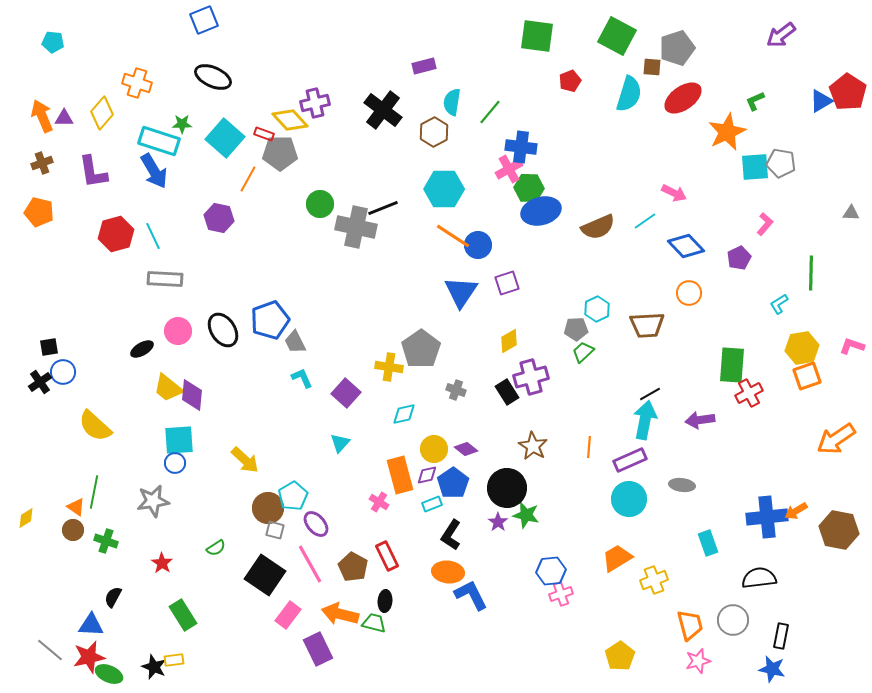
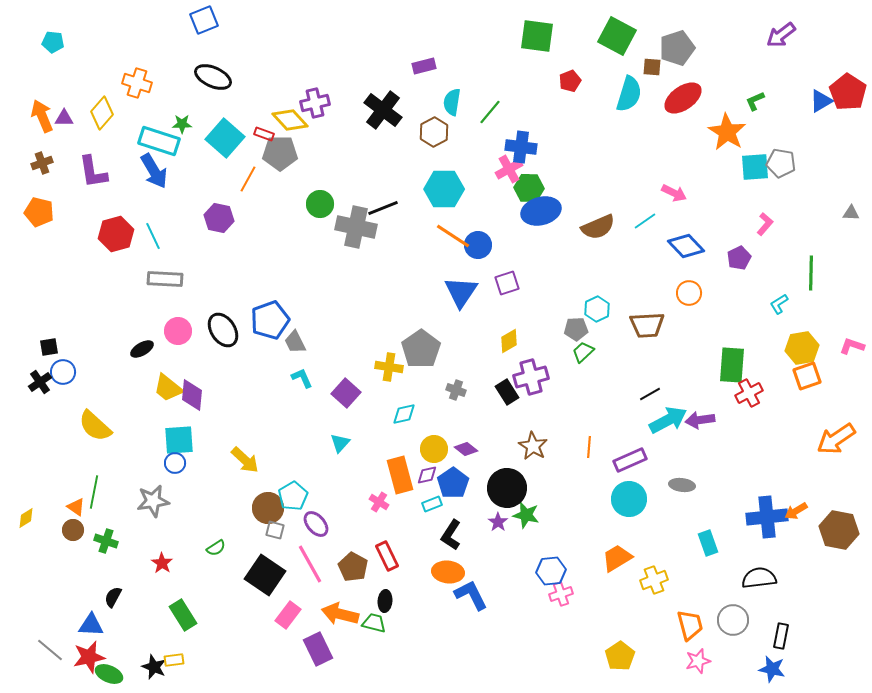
orange star at (727, 132): rotated 15 degrees counterclockwise
cyan arrow at (645, 420): moved 23 px right; rotated 51 degrees clockwise
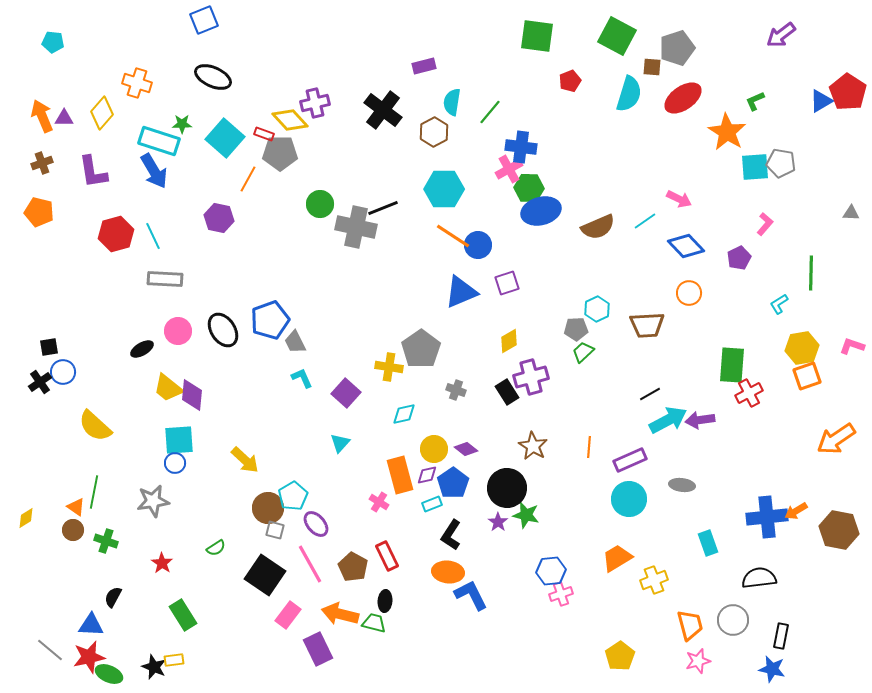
pink arrow at (674, 193): moved 5 px right, 6 px down
blue triangle at (461, 292): rotated 33 degrees clockwise
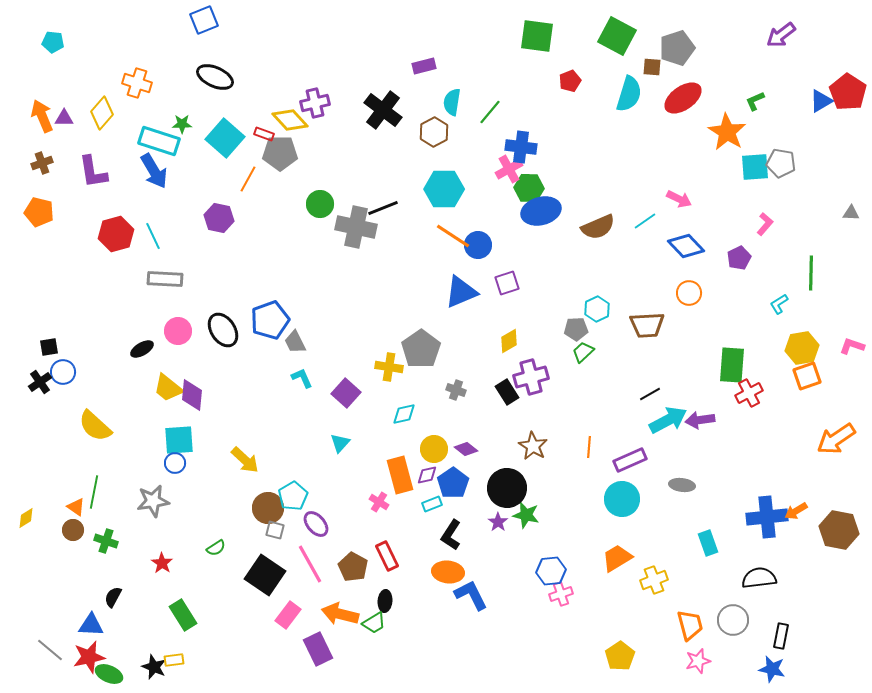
black ellipse at (213, 77): moved 2 px right
cyan circle at (629, 499): moved 7 px left
green trapezoid at (374, 623): rotated 135 degrees clockwise
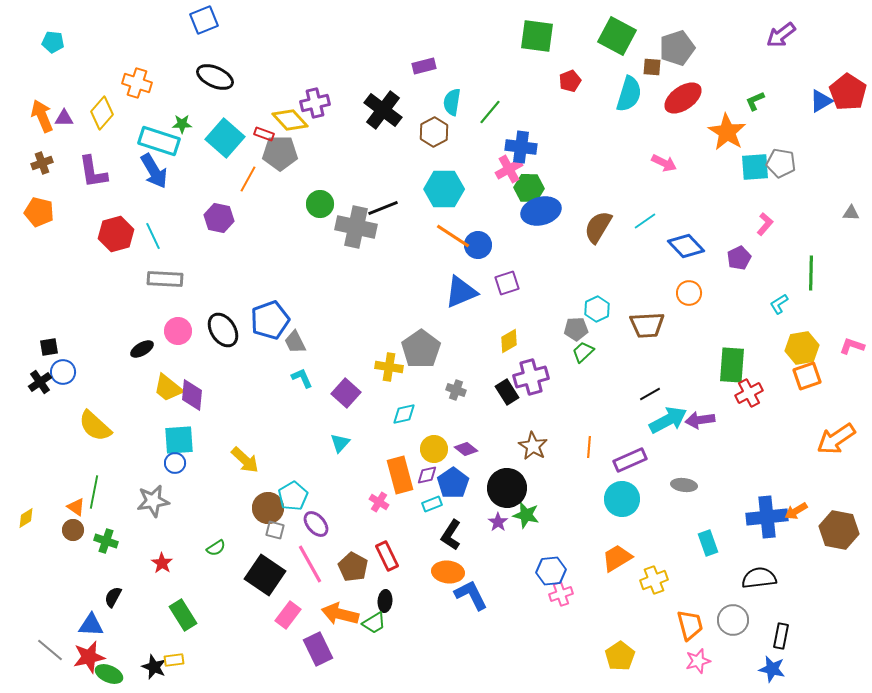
pink arrow at (679, 199): moved 15 px left, 36 px up
brown semicircle at (598, 227): rotated 144 degrees clockwise
gray ellipse at (682, 485): moved 2 px right
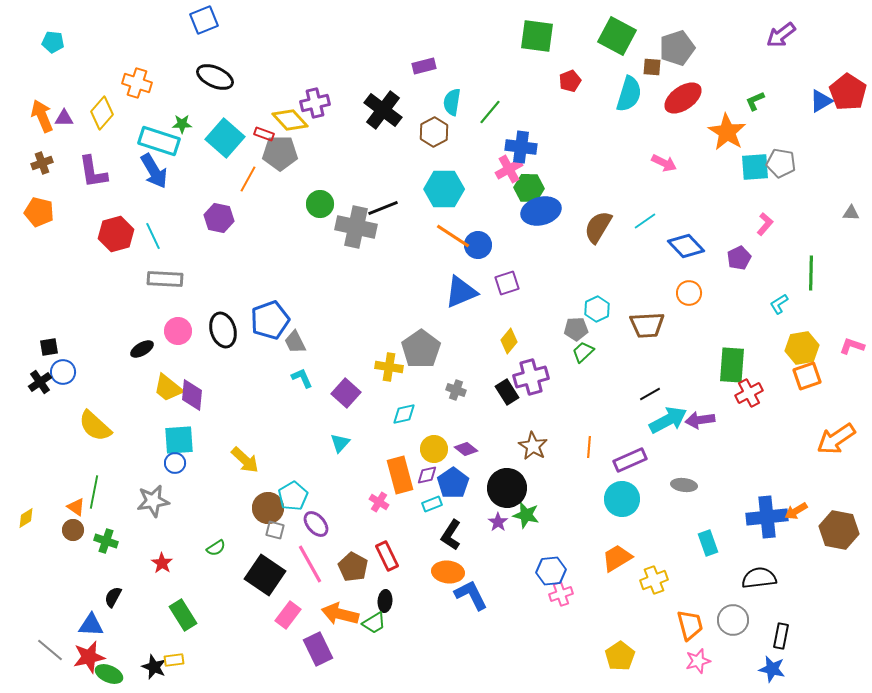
black ellipse at (223, 330): rotated 16 degrees clockwise
yellow diamond at (509, 341): rotated 20 degrees counterclockwise
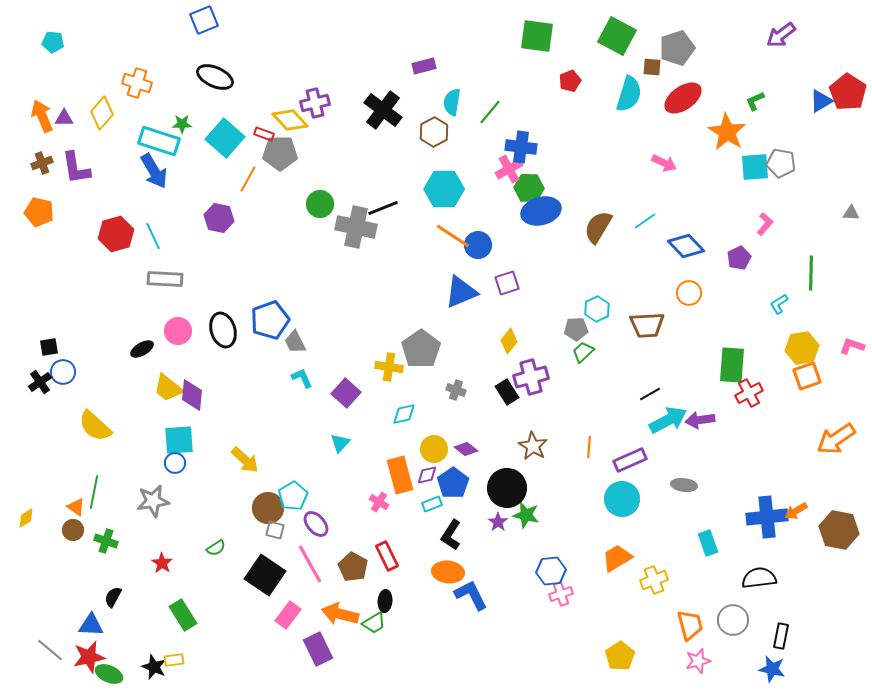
purple L-shape at (93, 172): moved 17 px left, 4 px up
